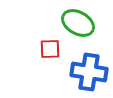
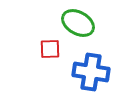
blue cross: moved 2 px right
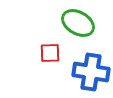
red square: moved 4 px down
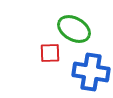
green ellipse: moved 4 px left, 6 px down
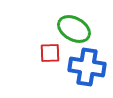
blue cross: moved 4 px left, 5 px up
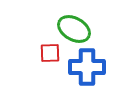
blue cross: rotated 9 degrees counterclockwise
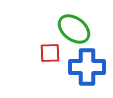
green ellipse: rotated 8 degrees clockwise
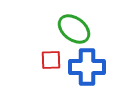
red square: moved 1 px right, 7 px down
